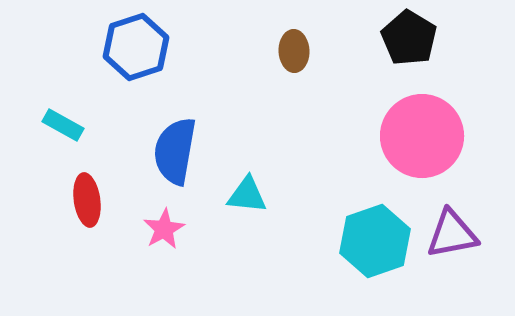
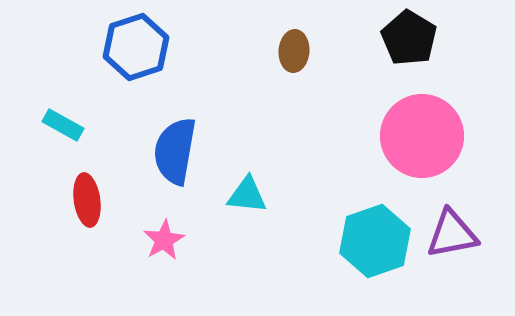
brown ellipse: rotated 6 degrees clockwise
pink star: moved 11 px down
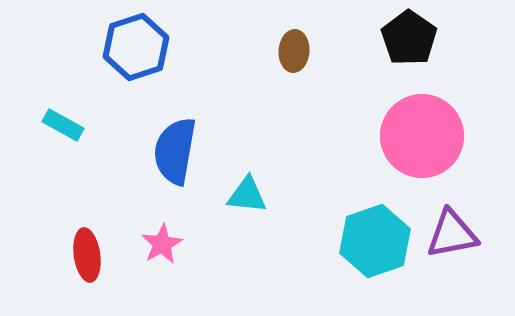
black pentagon: rotated 4 degrees clockwise
red ellipse: moved 55 px down
pink star: moved 2 px left, 4 px down
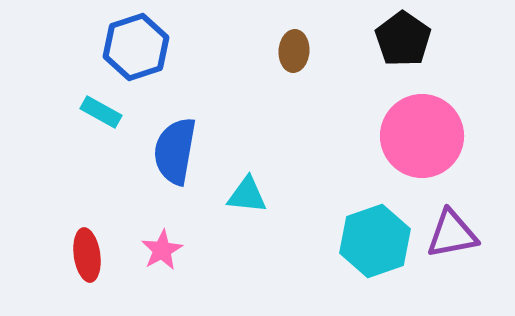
black pentagon: moved 6 px left, 1 px down
cyan rectangle: moved 38 px right, 13 px up
pink star: moved 6 px down
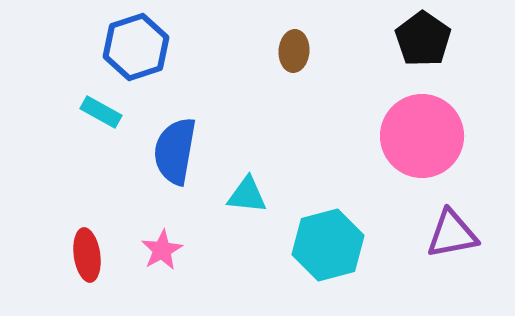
black pentagon: moved 20 px right
cyan hexagon: moved 47 px left, 4 px down; rotated 4 degrees clockwise
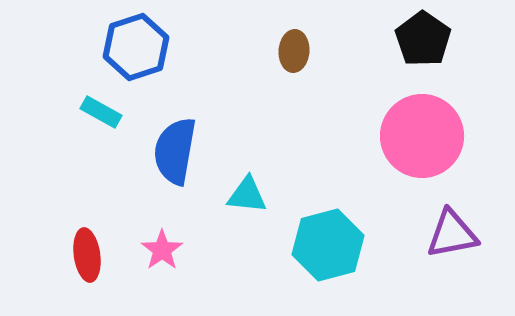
pink star: rotated 6 degrees counterclockwise
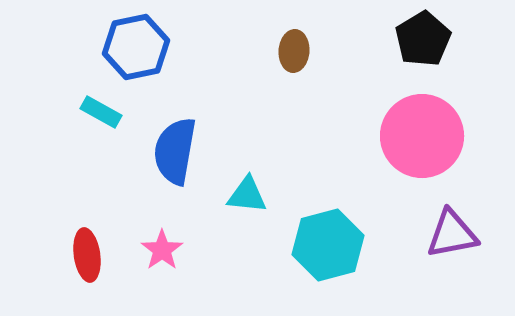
black pentagon: rotated 6 degrees clockwise
blue hexagon: rotated 6 degrees clockwise
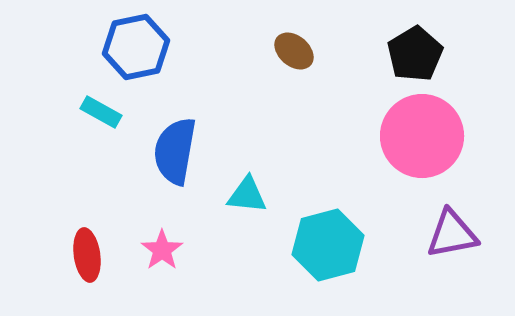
black pentagon: moved 8 px left, 15 px down
brown ellipse: rotated 54 degrees counterclockwise
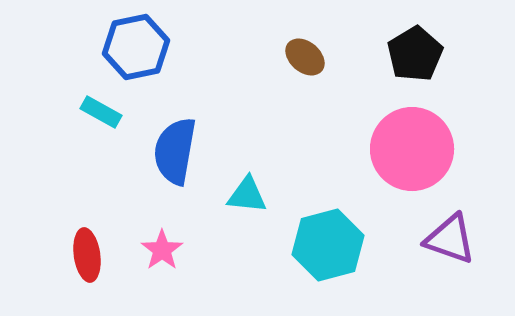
brown ellipse: moved 11 px right, 6 px down
pink circle: moved 10 px left, 13 px down
purple triangle: moved 2 px left, 5 px down; rotated 30 degrees clockwise
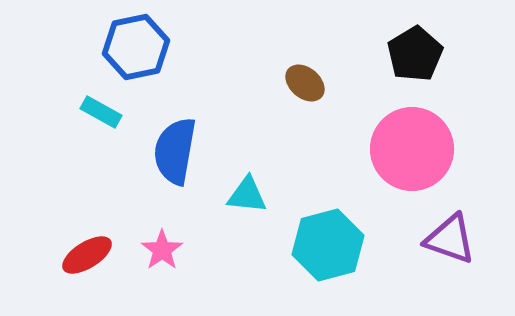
brown ellipse: moved 26 px down
red ellipse: rotated 66 degrees clockwise
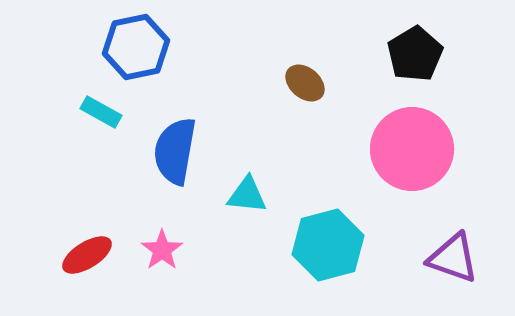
purple triangle: moved 3 px right, 19 px down
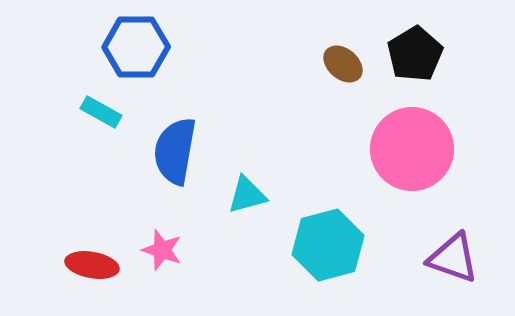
blue hexagon: rotated 12 degrees clockwise
brown ellipse: moved 38 px right, 19 px up
cyan triangle: rotated 21 degrees counterclockwise
pink star: rotated 18 degrees counterclockwise
red ellipse: moved 5 px right, 10 px down; rotated 42 degrees clockwise
